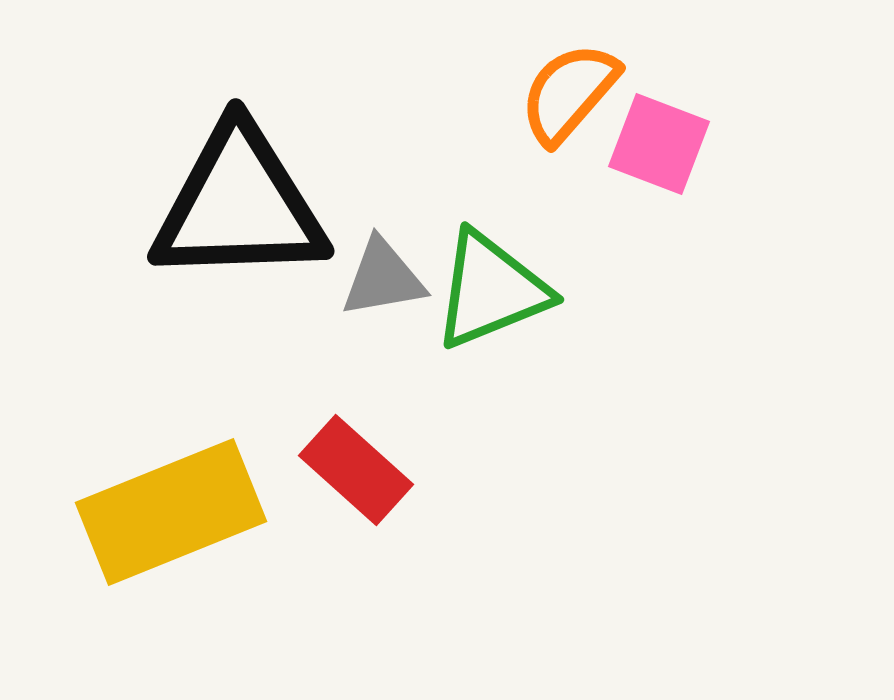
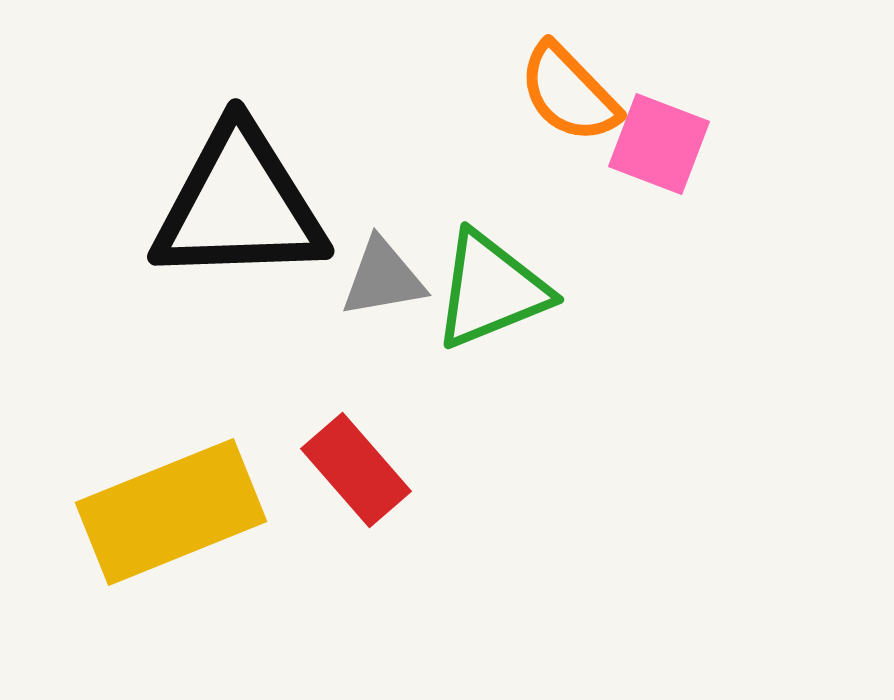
orange semicircle: rotated 85 degrees counterclockwise
red rectangle: rotated 7 degrees clockwise
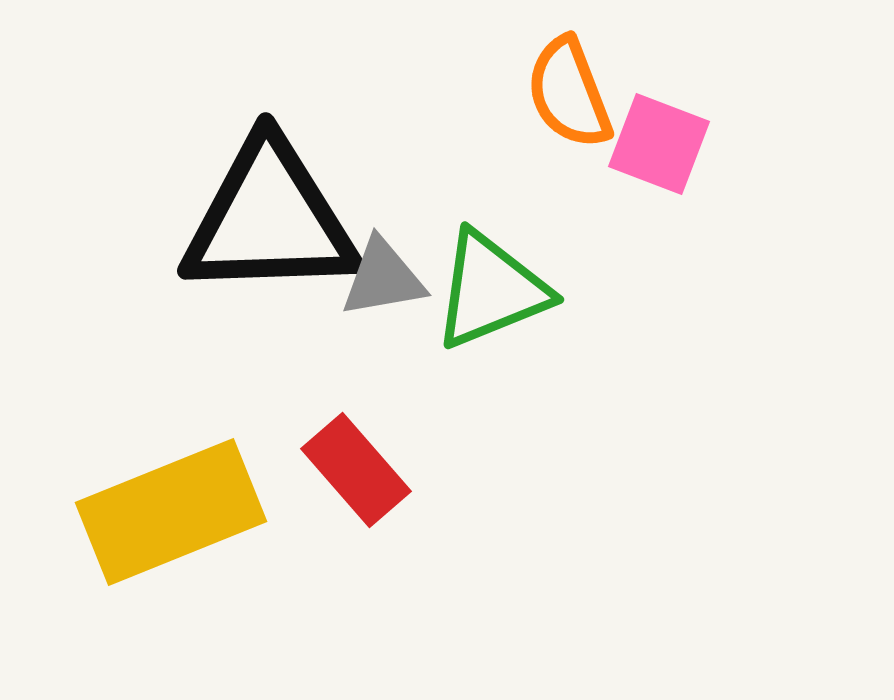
orange semicircle: rotated 23 degrees clockwise
black triangle: moved 30 px right, 14 px down
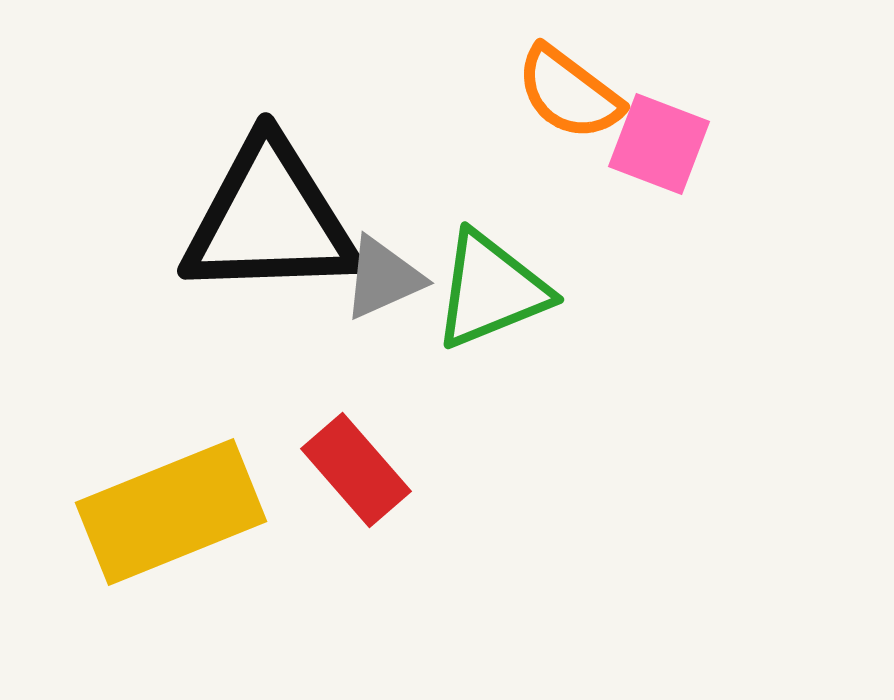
orange semicircle: rotated 32 degrees counterclockwise
gray triangle: rotated 14 degrees counterclockwise
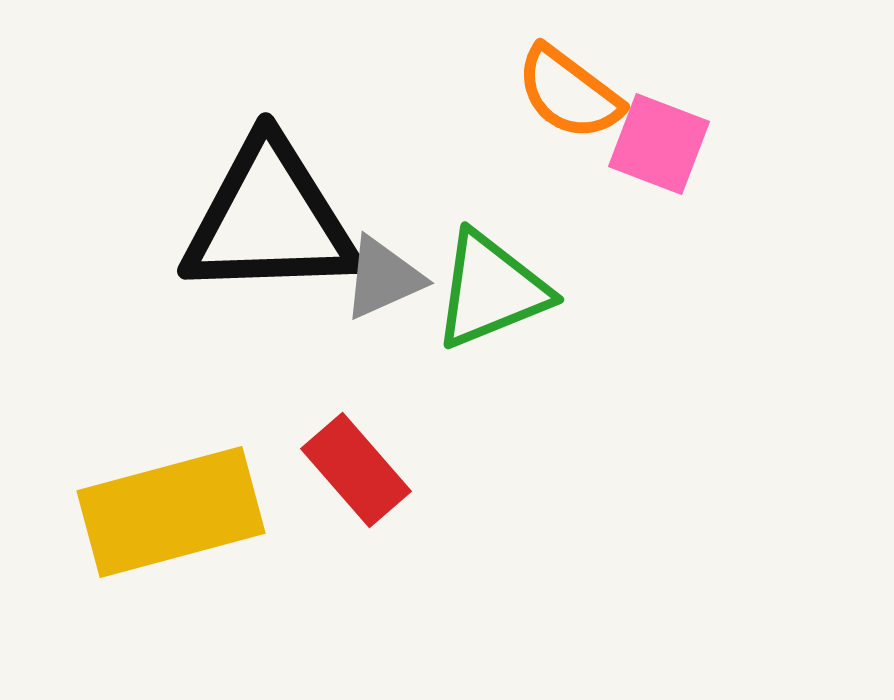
yellow rectangle: rotated 7 degrees clockwise
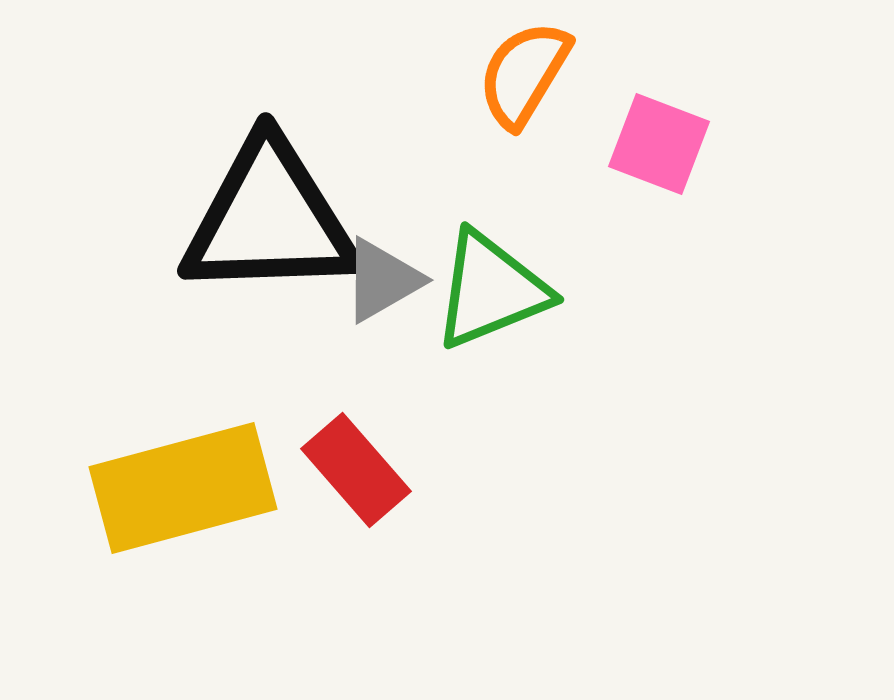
orange semicircle: moved 45 px left, 19 px up; rotated 84 degrees clockwise
gray triangle: moved 1 px left, 2 px down; rotated 6 degrees counterclockwise
yellow rectangle: moved 12 px right, 24 px up
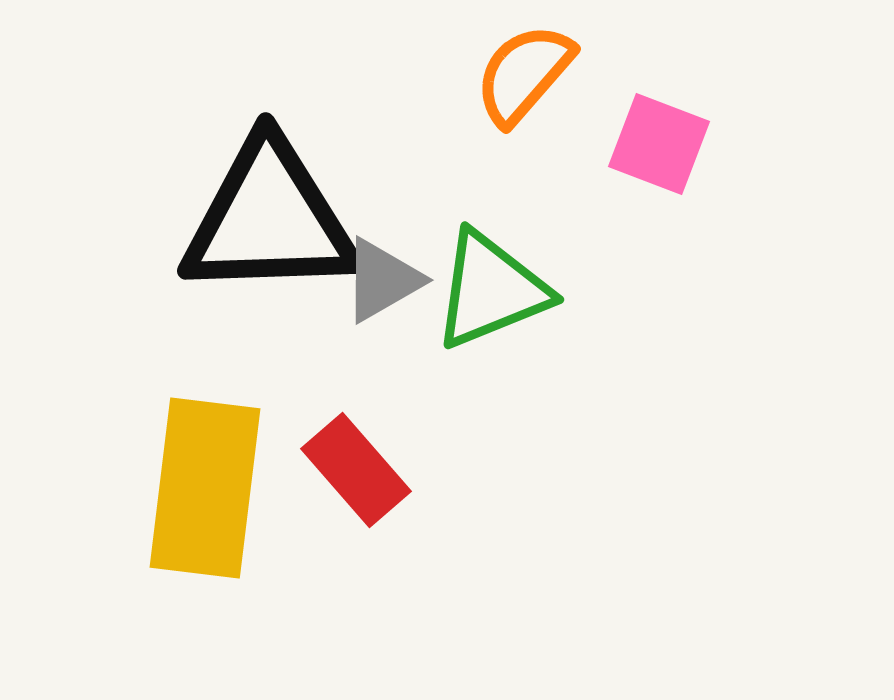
orange semicircle: rotated 10 degrees clockwise
yellow rectangle: moved 22 px right; rotated 68 degrees counterclockwise
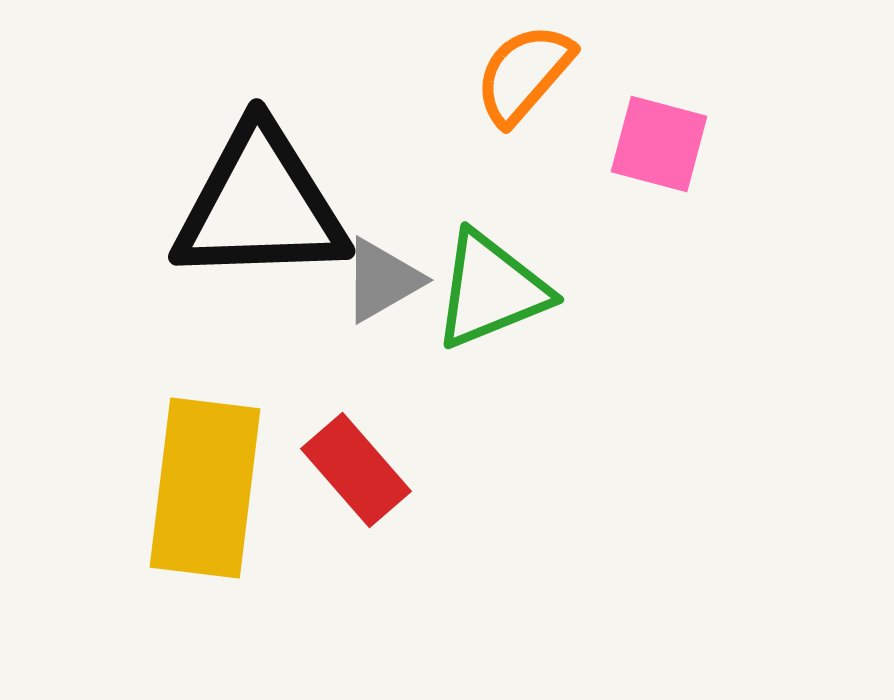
pink square: rotated 6 degrees counterclockwise
black triangle: moved 9 px left, 14 px up
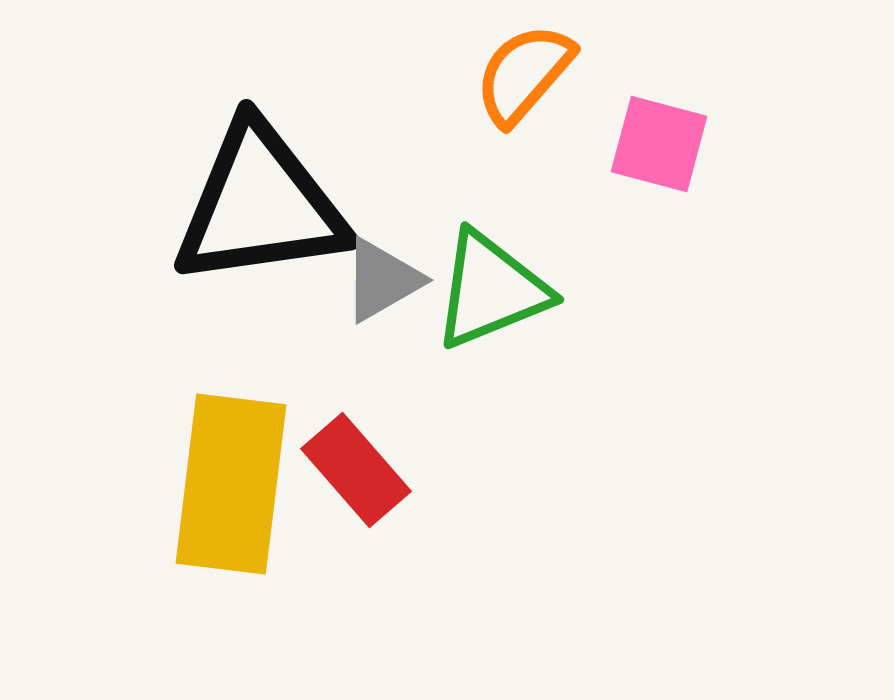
black triangle: rotated 6 degrees counterclockwise
yellow rectangle: moved 26 px right, 4 px up
